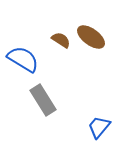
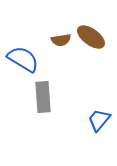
brown semicircle: rotated 138 degrees clockwise
gray rectangle: moved 3 px up; rotated 28 degrees clockwise
blue trapezoid: moved 7 px up
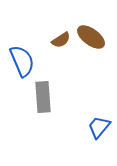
brown semicircle: rotated 24 degrees counterclockwise
blue semicircle: moved 1 px left, 2 px down; rotated 36 degrees clockwise
blue trapezoid: moved 7 px down
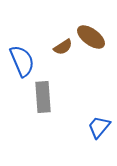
brown semicircle: moved 2 px right, 7 px down
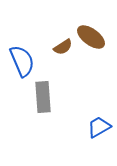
blue trapezoid: rotated 20 degrees clockwise
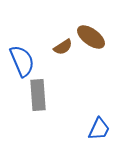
gray rectangle: moved 5 px left, 2 px up
blue trapezoid: moved 2 px down; rotated 145 degrees clockwise
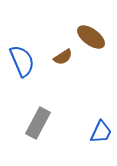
brown semicircle: moved 10 px down
gray rectangle: moved 28 px down; rotated 32 degrees clockwise
blue trapezoid: moved 2 px right, 3 px down
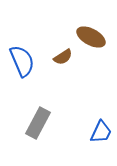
brown ellipse: rotated 8 degrees counterclockwise
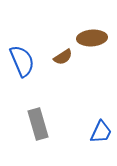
brown ellipse: moved 1 px right, 1 px down; rotated 32 degrees counterclockwise
gray rectangle: moved 1 px down; rotated 44 degrees counterclockwise
